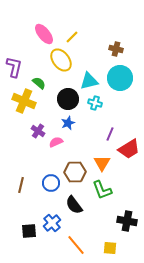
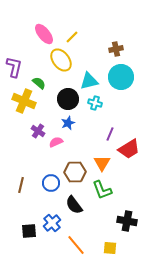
brown cross: rotated 24 degrees counterclockwise
cyan circle: moved 1 px right, 1 px up
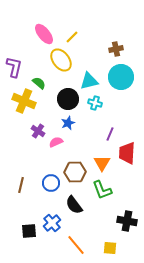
red trapezoid: moved 2 px left, 4 px down; rotated 125 degrees clockwise
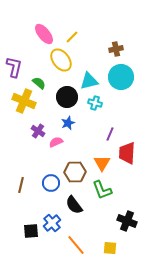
black circle: moved 1 px left, 2 px up
black cross: rotated 12 degrees clockwise
black square: moved 2 px right
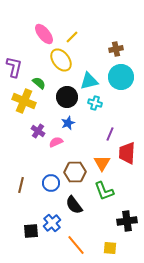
green L-shape: moved 2 px right, 1 px down
black cross: rotated 30 degrees counterclockwise
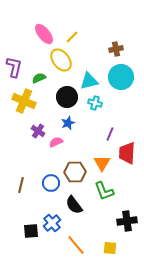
green semicircle: moved 5 px up; rotated 64 degrees counterclockwise
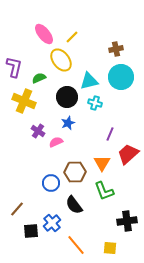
red trapezoid: moved 1 px right, 1 px down; rotated 45 degrees clockwise
brown line: moved 4 px left, 24 px down; rotated 28 degrees clockwise
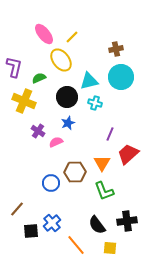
black semicircle: moved 23 px right, 20 px down
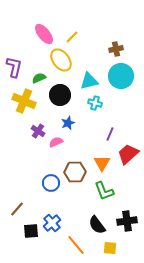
cyan circle: moved 1 px up
black circle: moved 7 px left, 2 px up
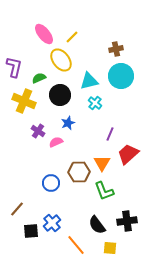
cyan cross: rotated 24 degrees clockwise
brown hexagon: moved 4 px right
